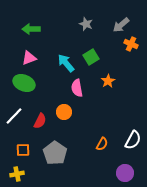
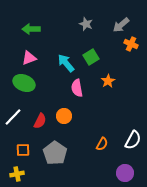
orange circle: moved 4 px down
white line: moved 1 px left, 1 px down
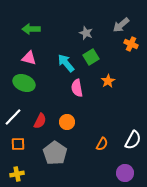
gray star: moved 9 px down
pink triangle: rotated 35 degrees clockwise
orange circle: moved 3 px right, 6 px down
orange square: moved 5 px left, 6 px up
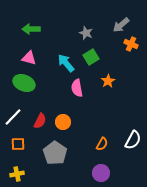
orange circle: moved 4 px left
purple circle: moved 24 px left
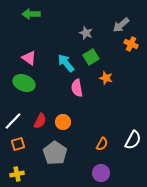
green arrow: moved 15 px up
pink triangle: rotated 21 degrees clockwise
orange star: moved 2 px left, 3 px up; rotated 24 degrees counterclockwise
white line: moved 4 px down
orange square: rotated 16 degrees counterclockwise
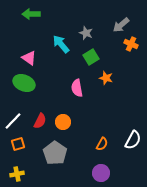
cyan arrow: moved 5 px left, 19 px up
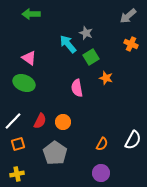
gray arrow: moved 7 px right, 9 px up
cyan arrow: moved 7 px right
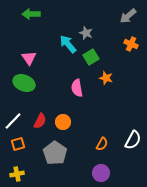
pink triangle: rotated 21 degrees clockwise
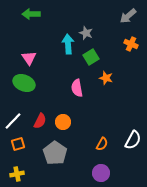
cyan arrow: rotated 36 degrees clockwise
